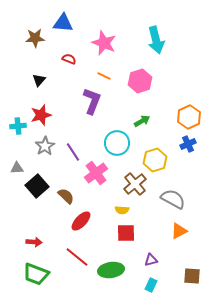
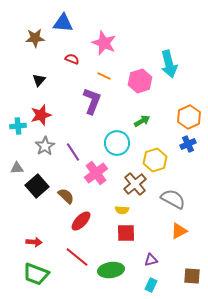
cyan arrow: moved 13 px right, 24 px down
red semicircle: moved 3 px right
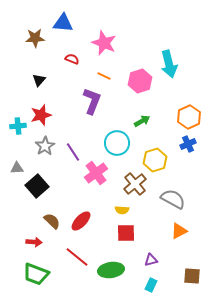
brown semicircle: moved 14 px left, 25 px down
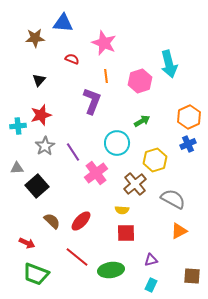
orange line: moved 2 px right; rotated 56 degrees clockwise
red arrow: moved 7 px left, 1 px down; rotated 21 degrees clockwise
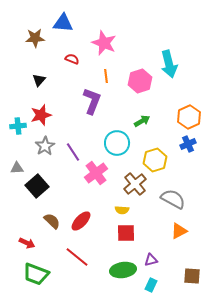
green ellipse: moved 12 px right
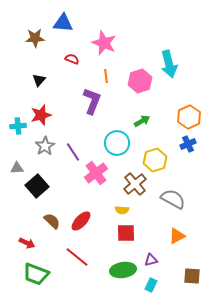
orange triangle: moved 2 px left, 5 px down
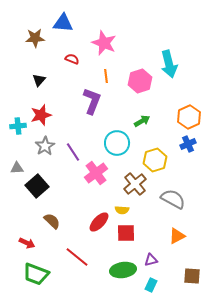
red ellipse: moved 18 px right, 1 px down
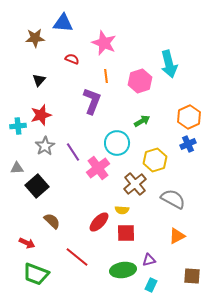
pink cross: moved 2 px right, 5 px up
purple triangle: moved 2 px left
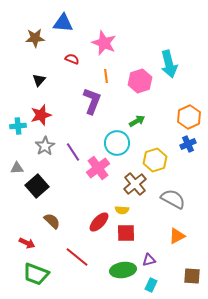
green arrow: moved 5 px left
